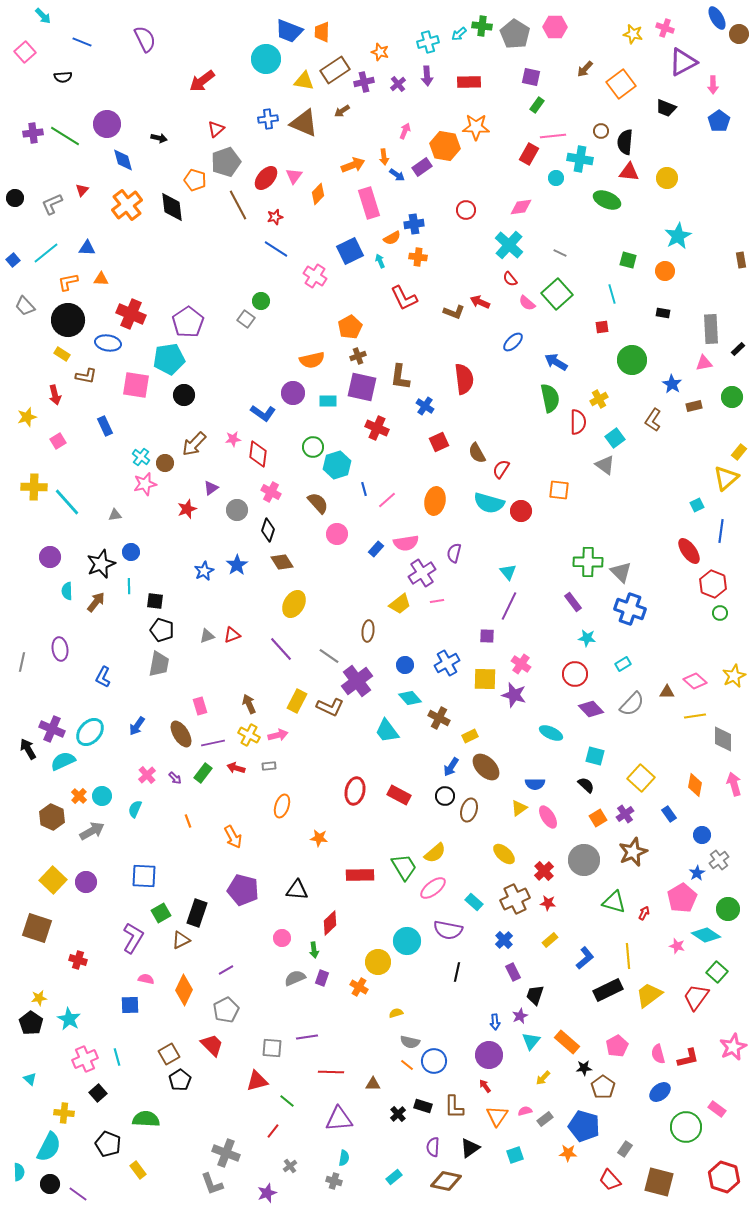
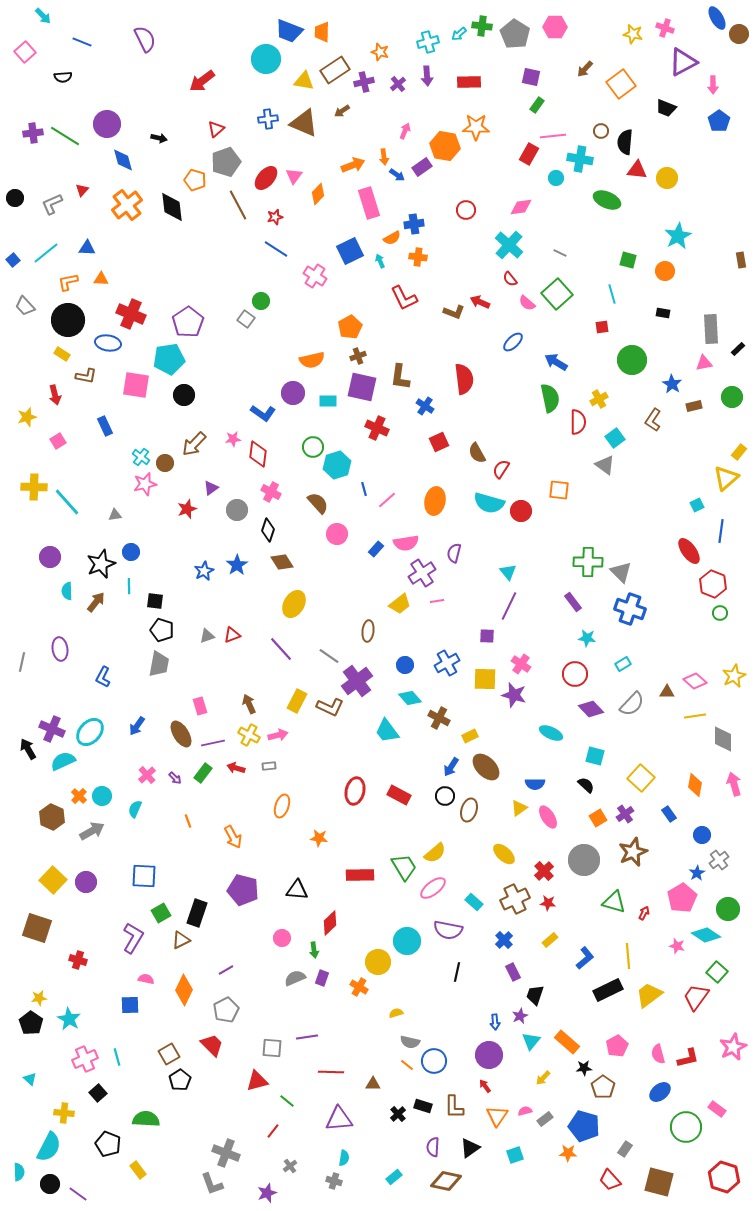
red triangle at (629, 172): moved 8 px right, 2 px up
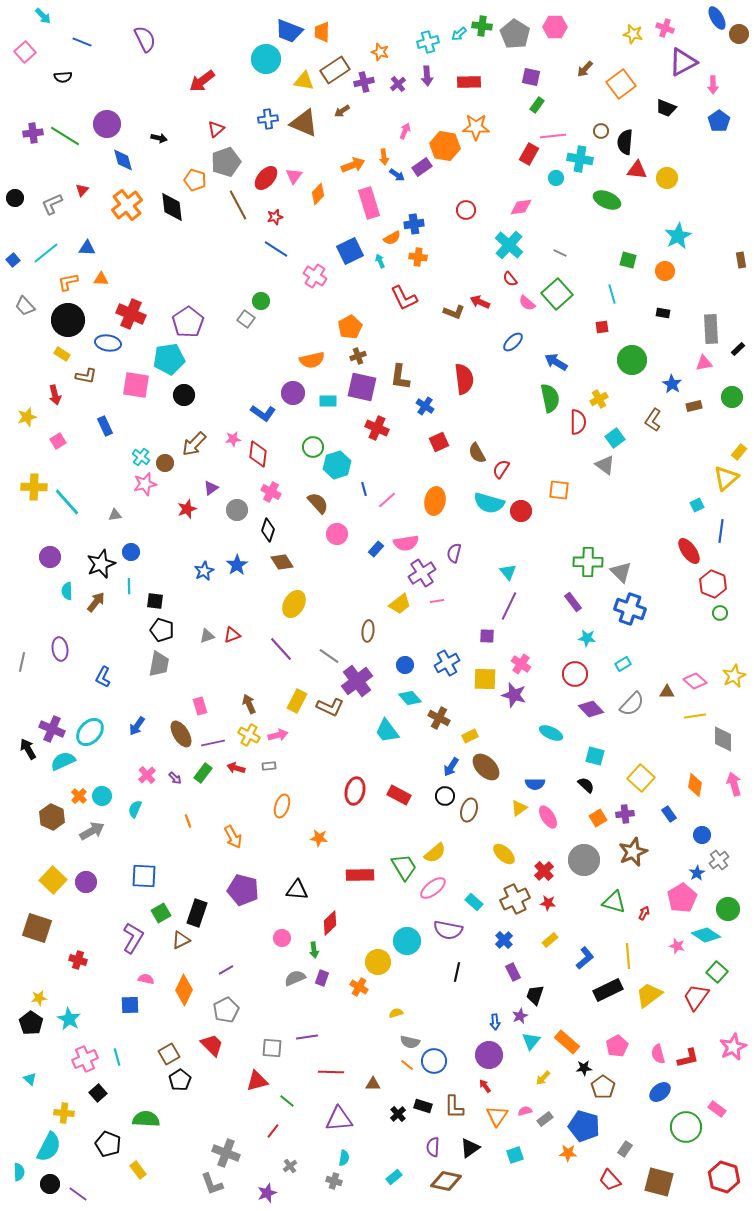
purple cross at (625, 814): rotated 30 degrees clockwise
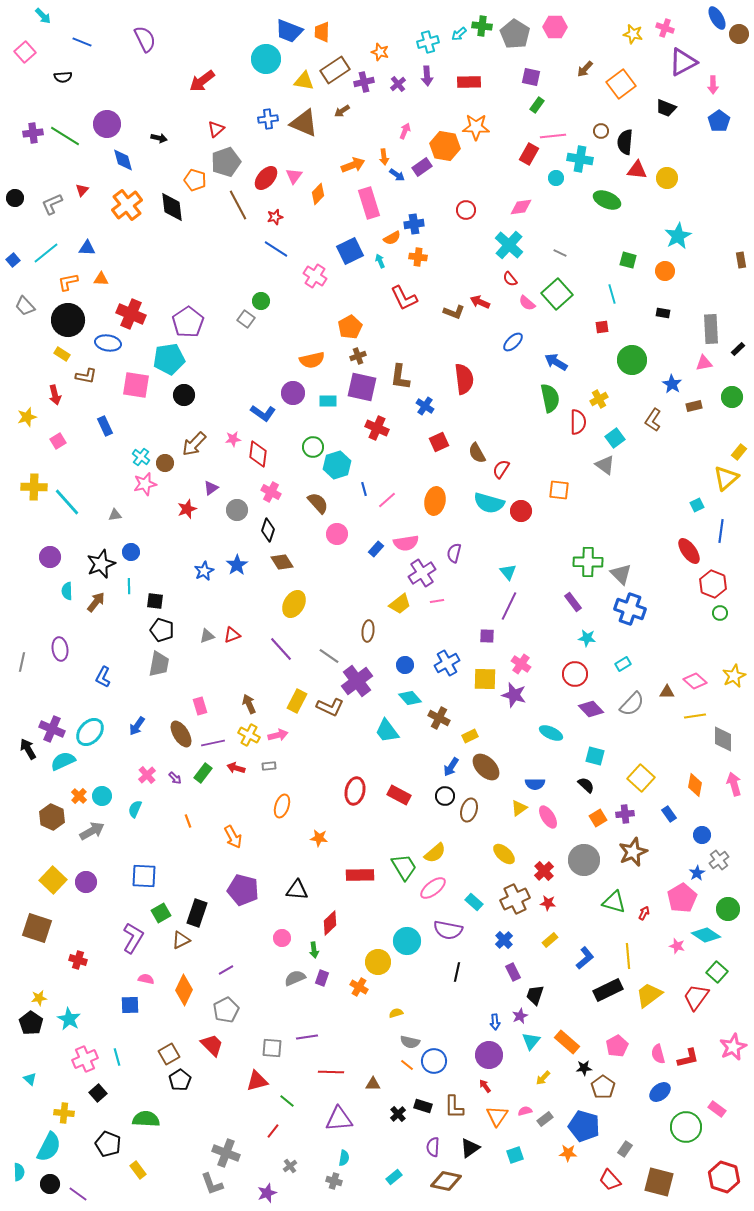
gray triangle at (621, 572): moved 2 px down
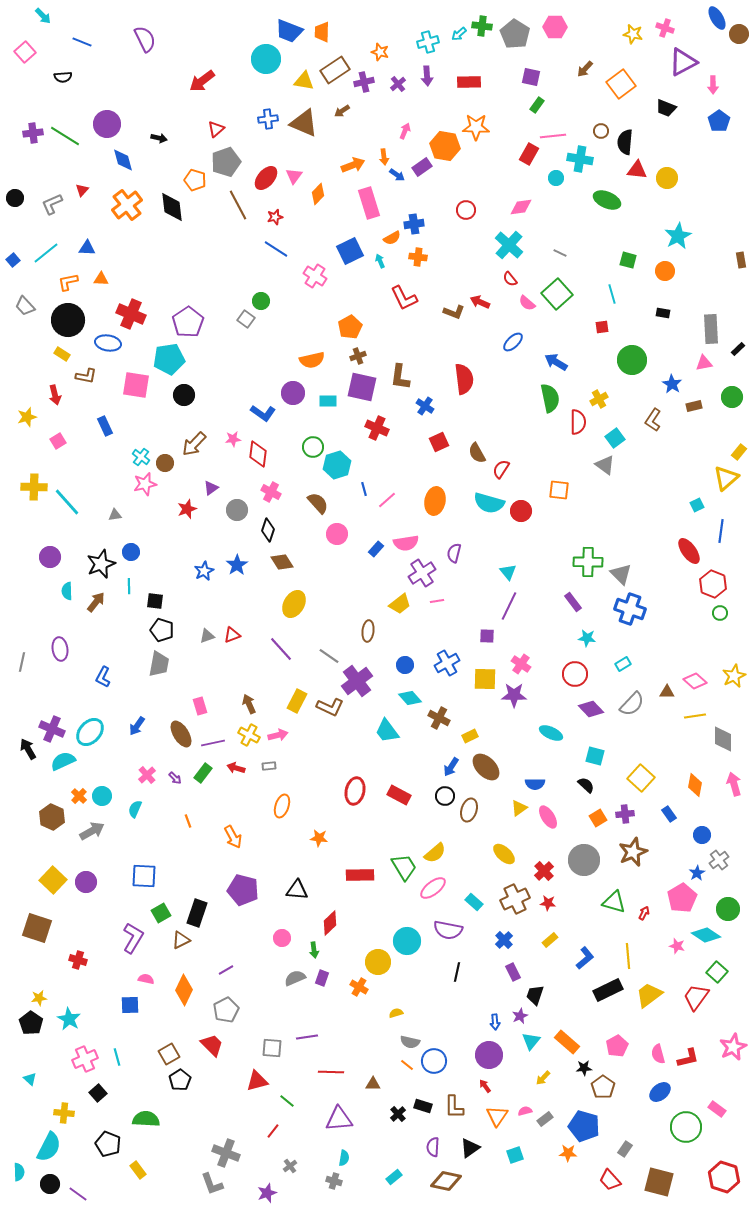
purple star at (514, 695): rotated 15 degrees counterclockwise
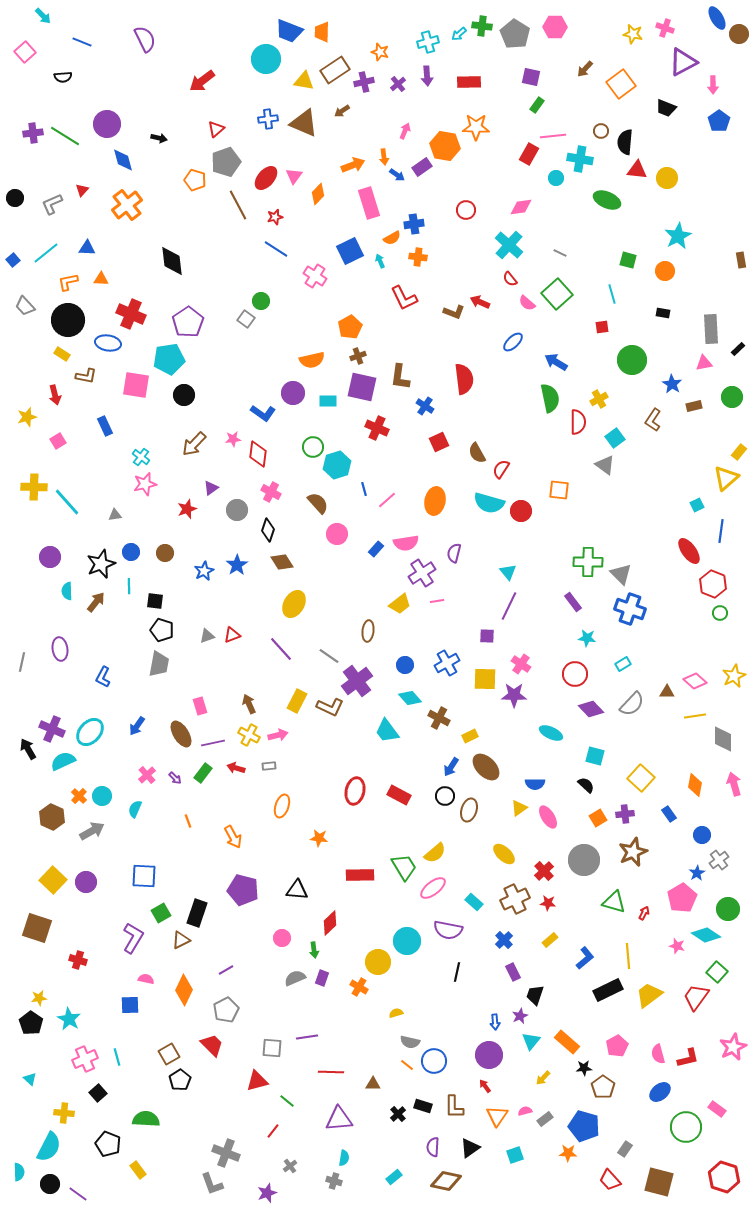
black diamond at (172, 207): moved 54 px down
brown circle at (165, 463): moved 90 px down
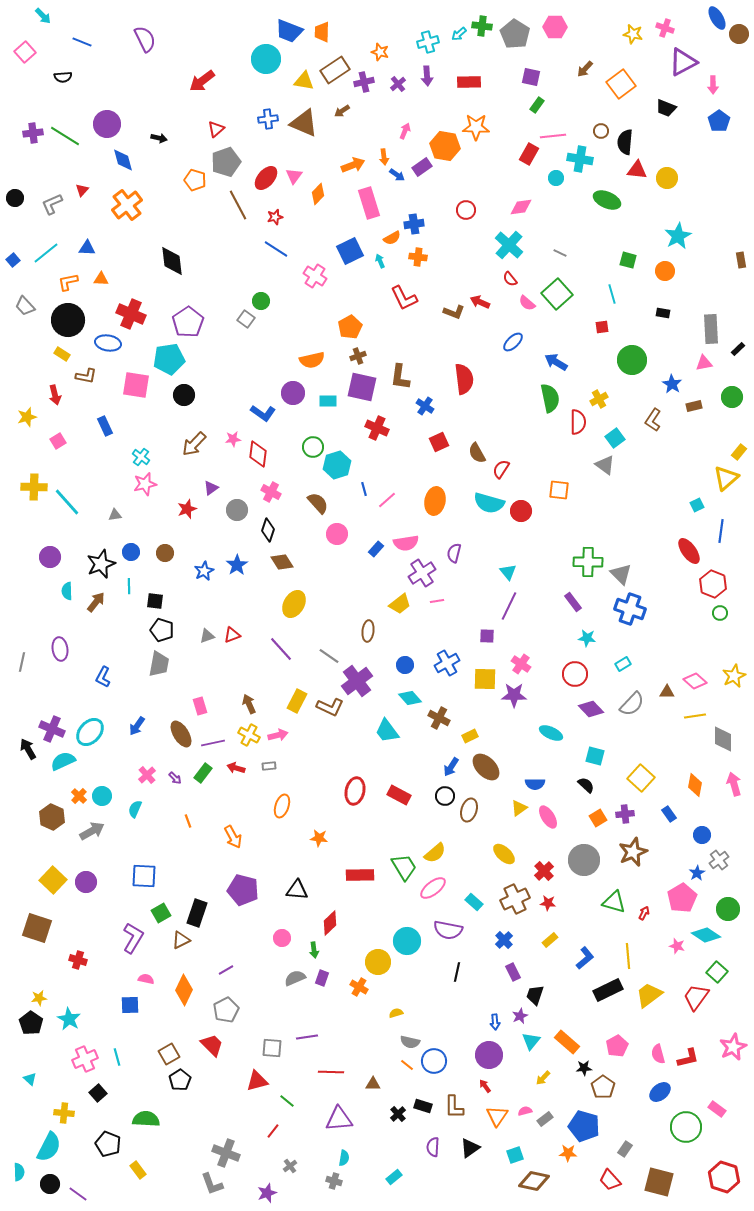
brown diamond at (446, 1181): moved 88 px right
